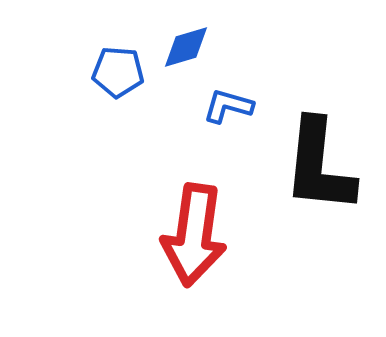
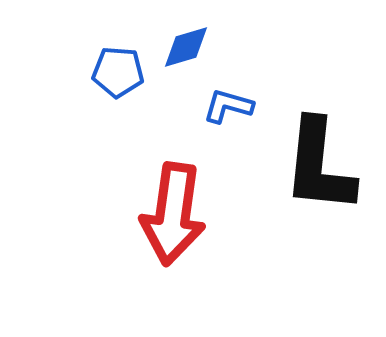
red arrow: moved 21 px left, 21 px up
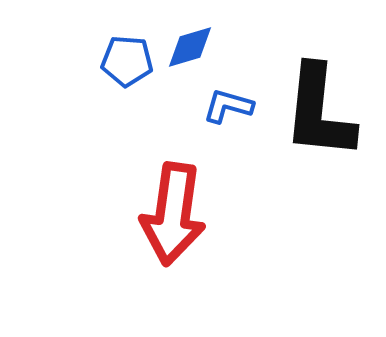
blue diamond: moved 4 px right
blue pentagon: moved 9 px right, 11 px up
black L-shape: moved 54 px up
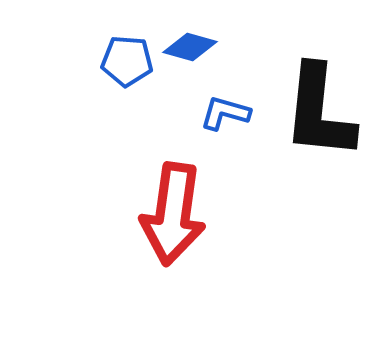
blue diamond: rotated 32 degrees clockwise
blue L-shape: moved 3 px left, 7 px down
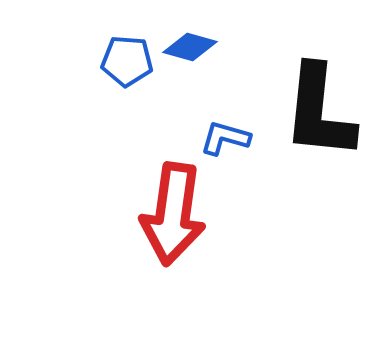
blue L-shape: moved 25 px down
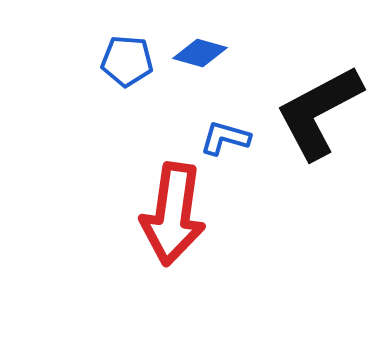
blue diamond: moved 10 px right, 6 px down
black L-shape: rotated 56 degrees clockwise
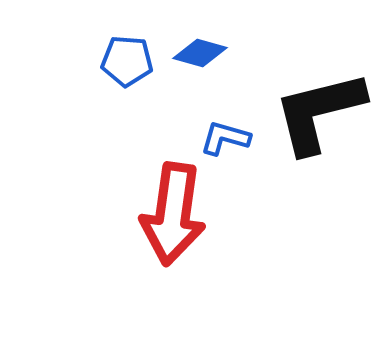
black L-shape: rotated 14 degrees clockwise
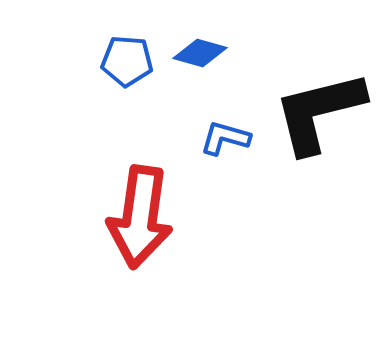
red arrow: moved 33 px left, 3 px down
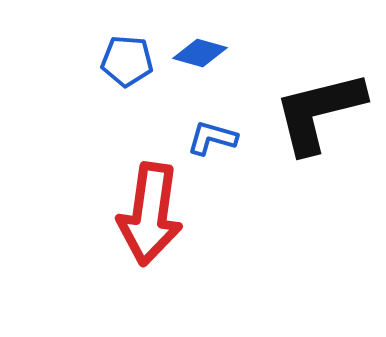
blue L-shape: moved 13 px left
red arrow: moved 10 px right, 3 px up
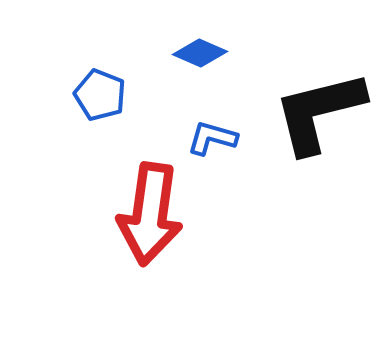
blue diamond: rotated 8 degrees clockwise
blue pentagon: moved 27 px left, 34 px down; rotated 18 degrees clockwise
